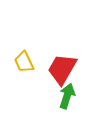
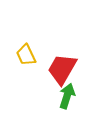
yellow trapezoid: moved 2 px right, 7 px up
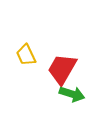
green arrow: moved 5 px right, 2 px up; rotated 90 degrees clockwise
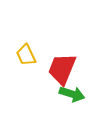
red trapezoid: rotated 8 degrees counterclockwise
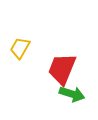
yellow trapezoid: moved 6 px left, 7 px up; rotated 55 degrees clockwise
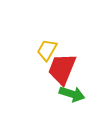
yellow trapezoid: moved 27 px right, 2 px down
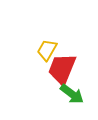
green arrow: rotated 20 degrees clockwise
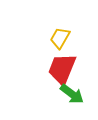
yellow trapezoid: moved 13 px right, 12 px up
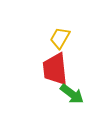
red trapezoid: moved 7 px left; rotated 28 degrees counterclockwise
